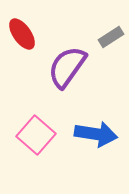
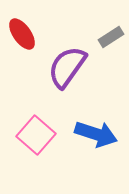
blue arrow: rotated 9 degrees clockwise
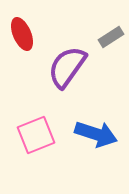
red ellipse: rotated 12 degrees clockwise
pink square: rotated 27 degrees clockwise
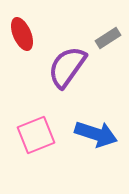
gray rectangle: moved 3 px left, 1 px down
